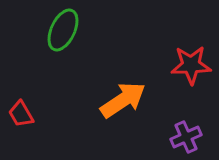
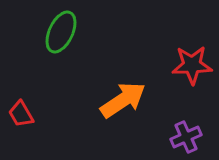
green ellipse: moved 2 px left, 2 px down
red star: moved 1 px right
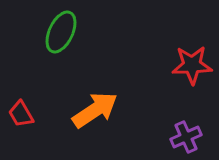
orange arrow: moved 28 px left, 10 px down
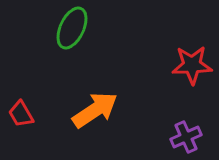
green ellipse: moved 11 px right, 4 px up
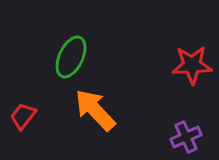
green ellipse: moved 1 px left, 29 px down
orange arrow: rotated 99 degrees counterclockwise
red trapezoid: moved 2 px right, 2 px down; rotated 68 degrees clockwise
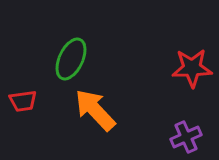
green ellipse: moved 2 px down
red star: moved 3 px down
red trapezoid: moved 15 px up; rotated 136 degrees counterclockwise
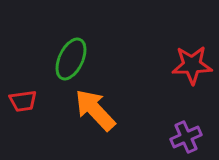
red star: moved 3 px up
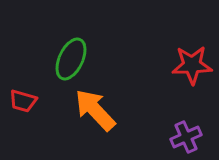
red trapezoid: rotated 24 degrees clockwise
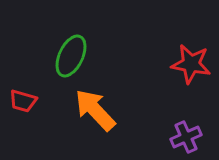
green ellipse: moved 3 px up
red star: moved 1 px left, 1 px up; rotated 12 degrees clockwise
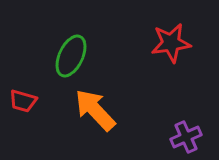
red star: moved 20 px left, 21 px up; rotated 18 degrees counterclockwise
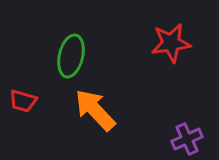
green ellipse: rotated 12 degrees counterclockwise
purple cross: moved 1 px right, 2 px down
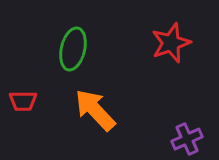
red star: rotated 12 degrees counterclockwise
green ellipse: moved 2 px right, 7 px up
red trapezoid: rotated 16 degrees counterclockwise
